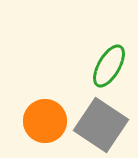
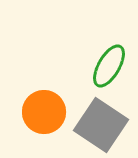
orange circle: moved 1 px left, 9 px up
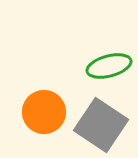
green ellipse: rotated 45 degrees clockwise
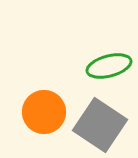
gray square: moved 1 px left
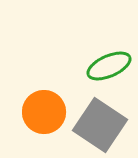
green ellipse: rotated 9 degrees counterclockwise
